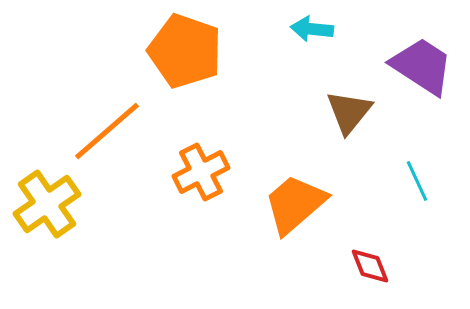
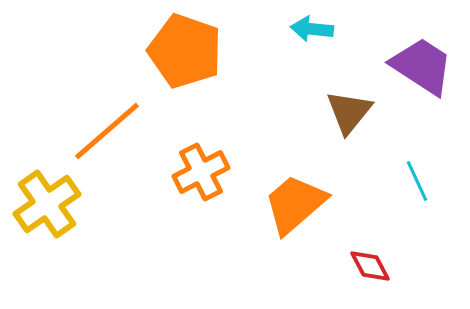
red diamond: rotated 6 degrees counterclockwise
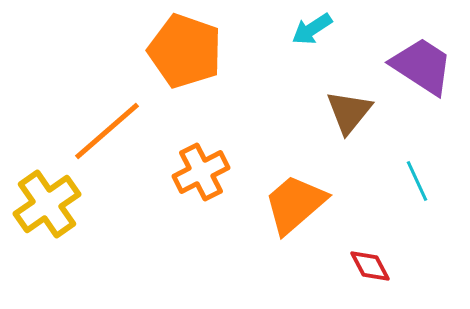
cyan arrow: rotated 39 degrees counterclockwise
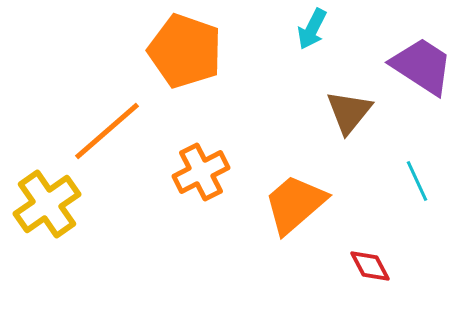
cyan arrow: rotated 30 degrees counterclockwise
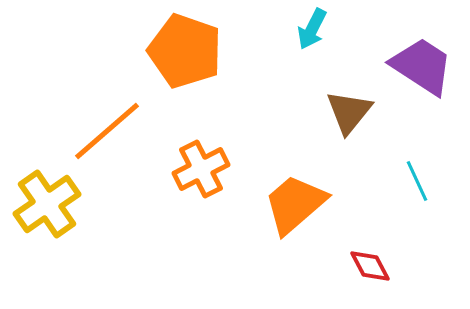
orange cross: moved 3 px up
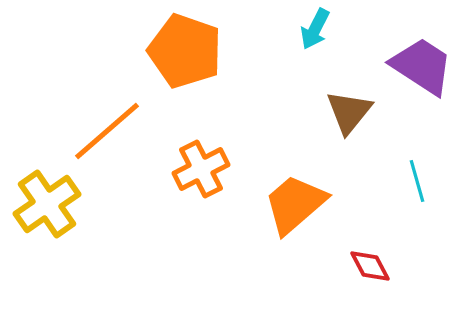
cyan arrow: moved 3 px right
cyan line: rotated 9 degrees clockwise
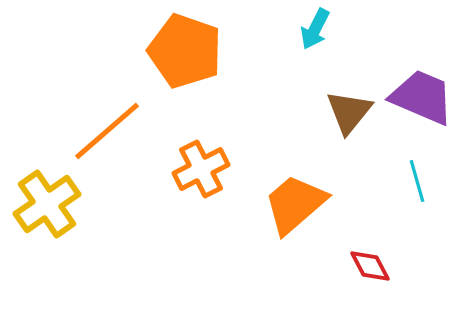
purple trapezoid: moved 31 px down; rotated 10 degrees counterclockwise
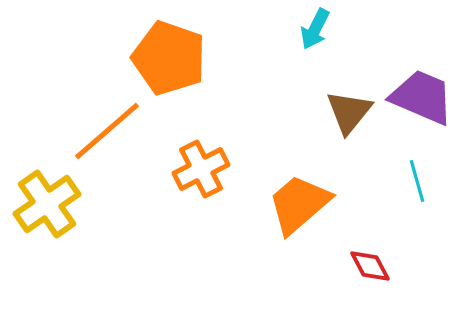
orange pentagon: moved 16 px left, 7 px down
orange trapezoid: moved 4 px right
